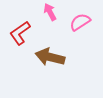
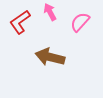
pink semicircle: rotated 15 degrees counterclockwise
red L-shape: moved 11 px up
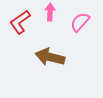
pink arrow: rotated 30 degrees clockwise
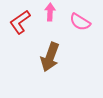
pink semicircle: rotated 100 degrees counterclockwise
brown arrow: rotated 84 degrees counterclockwise
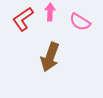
red L-shape: moved 3 px right, 3 px up
